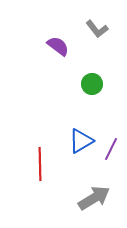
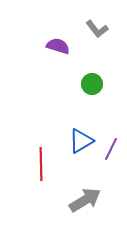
purple semicircle: rotated 20 degrees counterclockwise
red line: moved 1 px right
gray arrow: moved 9 px left, 2 px down
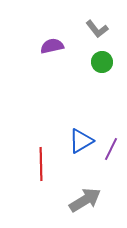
purple semicircle: moved 6 px left; rotated 30 degrees counterclockwise
green circle: moved 10 px right, 22 px up
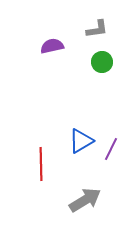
gray L-shape: rotated 60 degrees counterclockwise
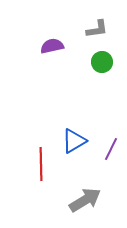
blue triangle: moved 7 px left
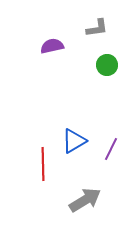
gray L-shape: moved 1 px up
green circle: moved 5 px right, 3 px down
red line: moved 2 px right
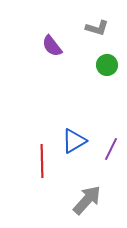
gray L-shape: rotated 25 degrees clockwise
purple semicircle: rotated 115 degrees counterclockwise
red line: moved 1 px left, 3 px up
gray arrow: moved 2 px right; rotated 16 degrees counterclockwise
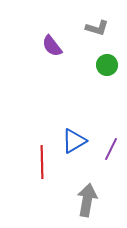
red line: moved 1 px down
gray arrow: rotated 32 degrees counterclockwise
